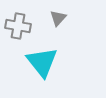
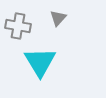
cyan triangle: moved 2 px left; rotated 8 degrees clockwise
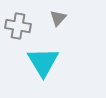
cyan triangle: moved 3 px right
